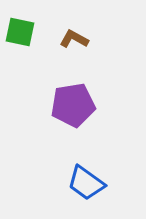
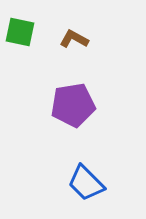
blue trapezoid: rotated 9 degrees clockwise
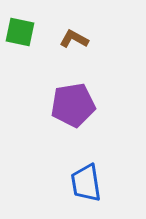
blue trapezoid: rotated 36 degrees clockwise
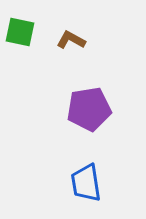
brown L-shape: moved 3 px left, 1 px down
purple pentagon: moved 16 px right, 4 px down
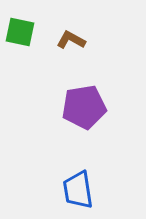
purple pentagon: moved 5 px left, 2 px up
blue trapezoid: moved 8 px left, 7 px down
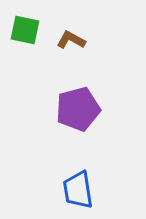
green square: moved 5 px right, 2 px up
purple pentagon: moved 6 px left, 2 px down; rotated 6 degrees counterclockwise
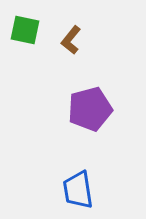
brown L-shape: rotated 80 degrees counterclockwise
purple pentagon: moved 12 px right
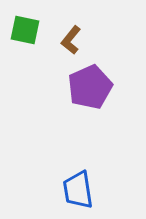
purple pentagon: moved 22 px up; rotated 9 degrees counterclockwise
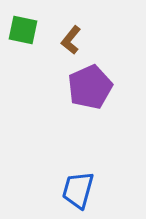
green square: moved 2 px left
blue trapezoid: rotated 24 degrees clockwise
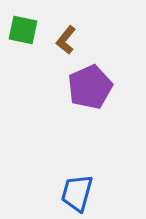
brown L-shape: moved 5 px left
blue trapezoid: moved 1 px left, 3 px down
